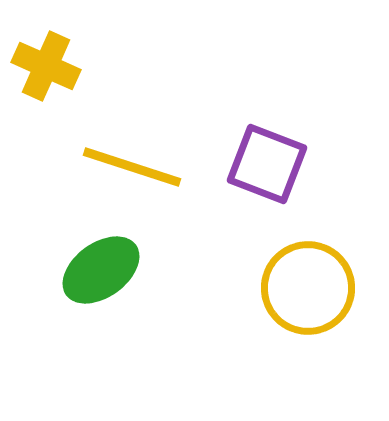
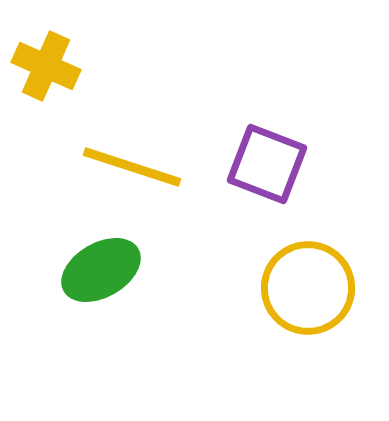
green ellipse: rotated 6 degrees clockwise
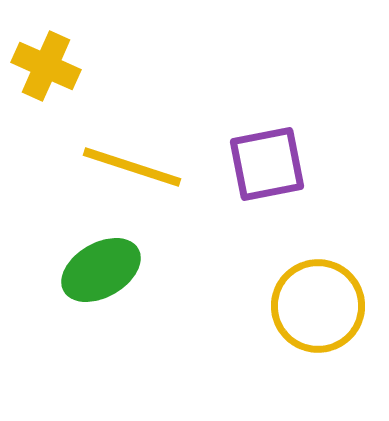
purple square: rotated 32 degrees counterclockwise
yellow circle: moved 10 px right, 18 px down
